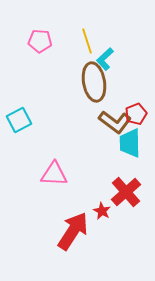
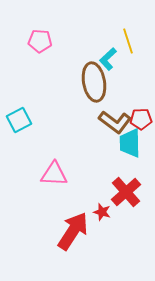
yellow line: moved 41 px right
cyan L-shape: moved 3 px right
red pentagon: moved 5 px right, 5 px down; rotated 20 degrees clockwise
red star: moved 1 px down; rotated 12 degrees counterclockwise
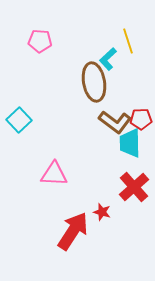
cyan square: rotated 15 degrees counterclockwise
red cross: moved 8 px right, 5 px up
